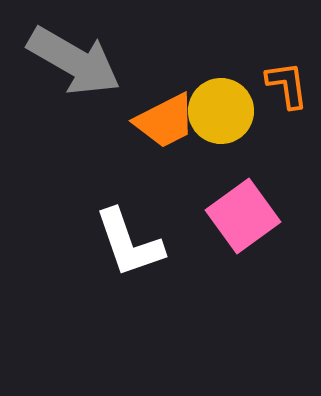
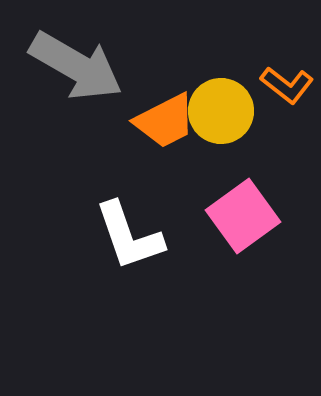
gray arrow: moved 2 px right, 5 px down
orange L-shape: rotated 136 degrees clockwise
white L-shape: moved 7 px up
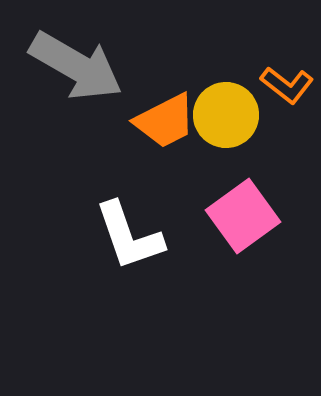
yellow circle: moved 5 px right, 4 px down
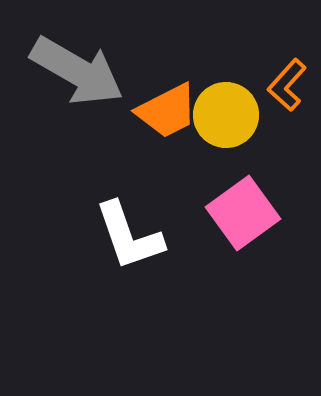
gray arrow: moved 1 px right, 5 px down
orange L-shape: rotated 94 degrees clockwise
orange trapezoid: moved 2 px right, 10 px up
pink square: moved 3 px up
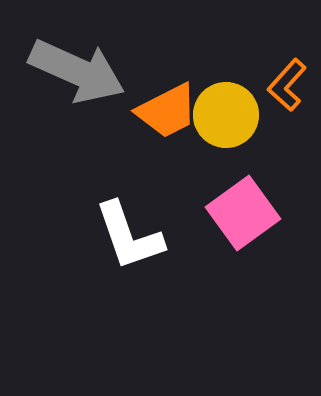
gray arrow: rotated 6 degrees counterclockwise
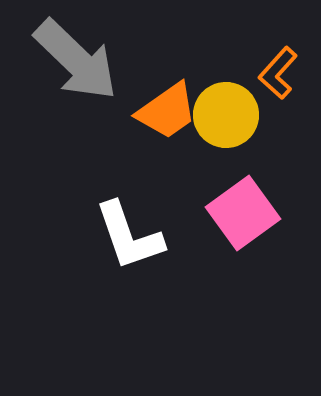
gray arrow: moved 1 px left, 11 px up; rotated 20 degrees clockwise
orange L-shape: moved 9 px left, 12 px up
orange trapezoid: rotated 8 degrees counterclockwise
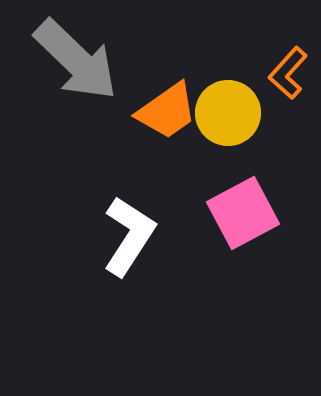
orange L-shape: moved 10 px right
yellow circle: moved 2 px right, 2 px up
pink square: rotated 8 degrees clockwise
white L-shape: rotated 128 degrees counterclockwise
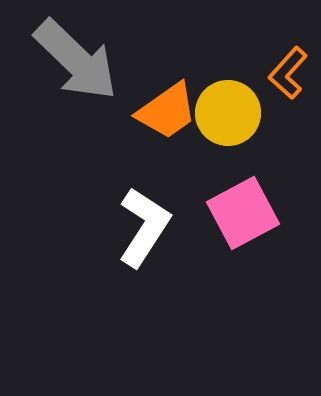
white L-shape: moved 15 px right, 9 px up
